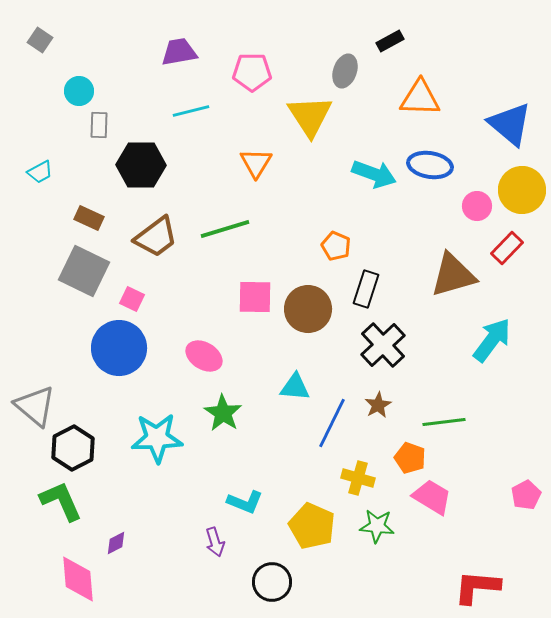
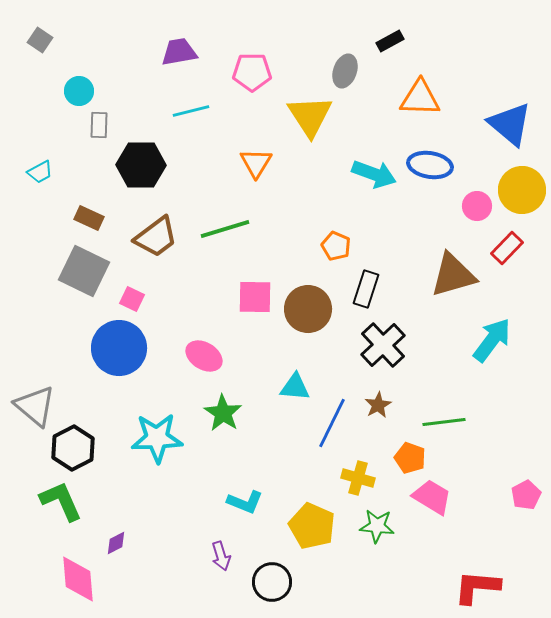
purple arrow at (215, 542): moved 6 px right, 14 px down
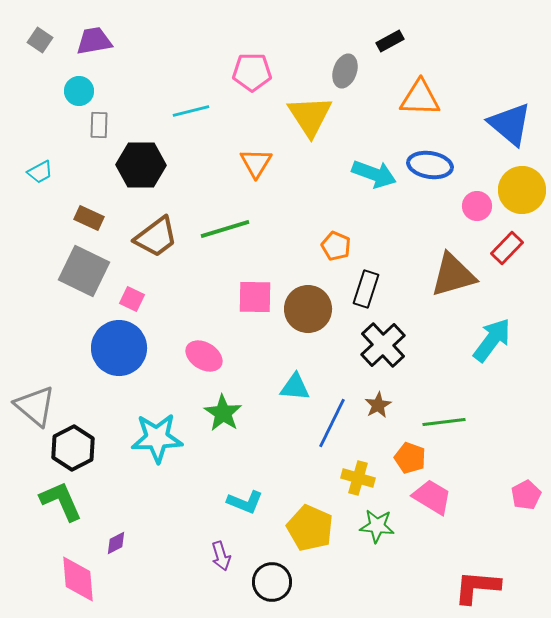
purple trapezoid at (179, 52): moved 85 px left, 11 px up
yellow pentagon at (312, 526): moved 2 px left, 2 px down
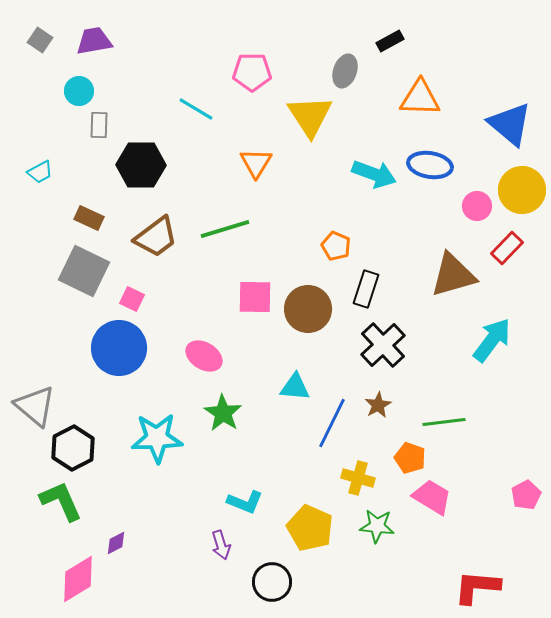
cyan line at (191, 111): moved 5 px right, 2 px up; rotated 45 degrees clockwise
purple arrow at (221, 556): moved 11 px up
pink diamond at (78, 579): rotated 63 degrees clockwise
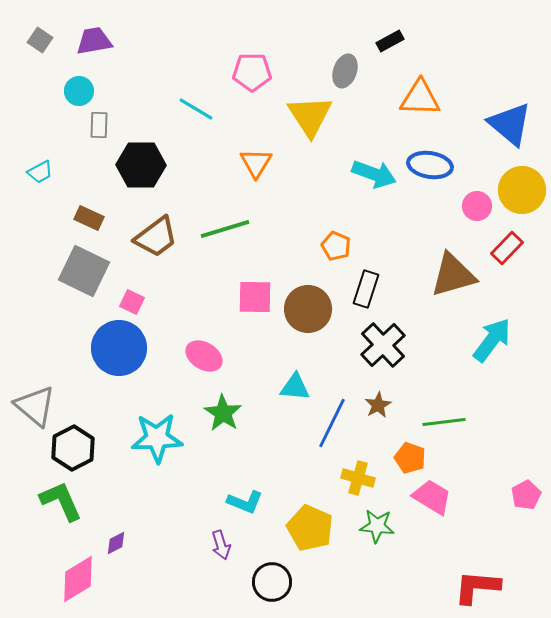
pink square at (132, 299): moved 3 px down
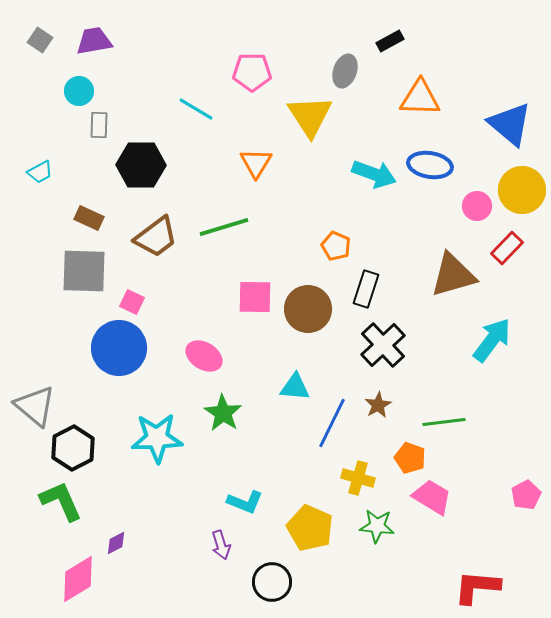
green line at (225, 229): moved 1 px left, 2 px up
gray square at (84, 271): rotated 24 degrees counterclockwise
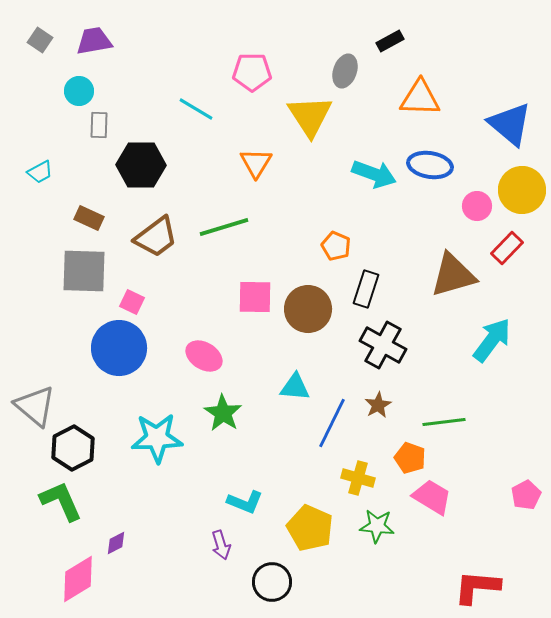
black cross at (383, 345): rotated 18 degrees counterclockwise
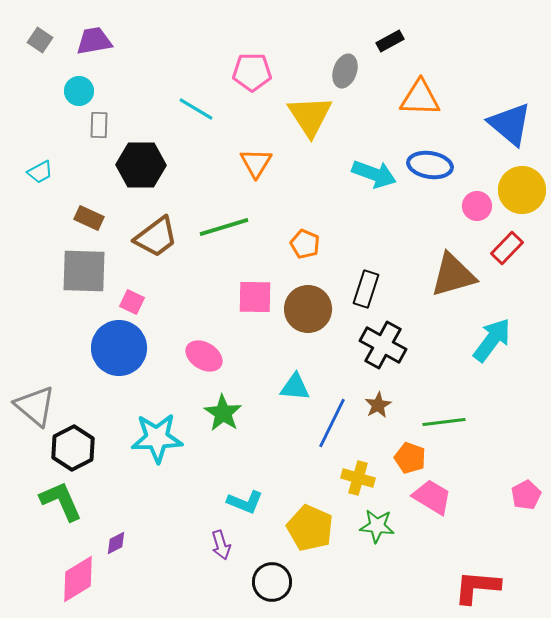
orange pentagon at (336, 246): moved 31 px left, 2 px up
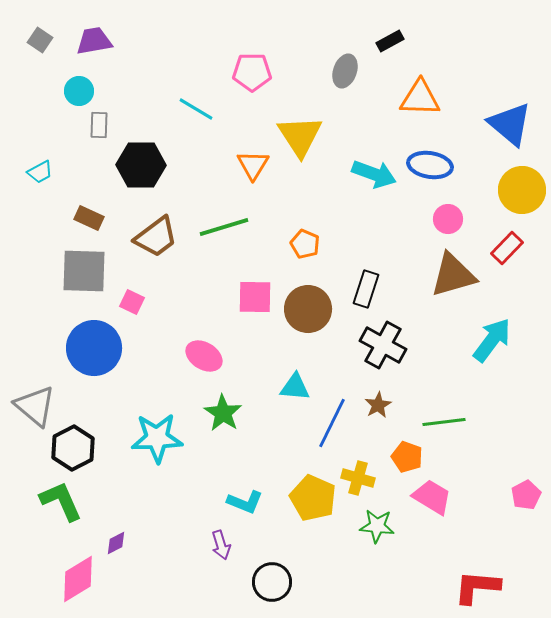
yellow triangle at (310, 116): moved 10 px left, 20 px down
orange triangle at (256, 163): moved 3 px left, 2 px down
pink circle at (477, 206): moved 29 px left, 13 px down
blue circle at (119, 348): moved 25 px left
orange pentagon at (410, 458): moved 3 px left, 1 px up
yellow pentagon at (310, 528): moved 3 px right, 30 px up
